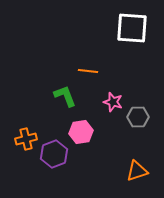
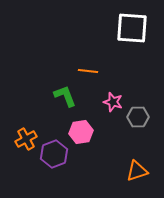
orange cross: rotated 15 degrees counterclockwise
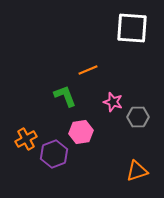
orange line: moved 1 px up; rotated 30 degrees counterclockwise
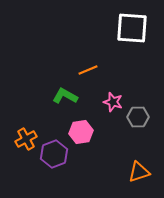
green L-shape: rotated 40 degrees counterclockwise
orange triangle: moved 2 px right, 1 px down
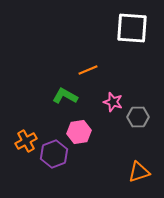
pink hexagon: moved 2 px left
orange cross: moved 2 px down
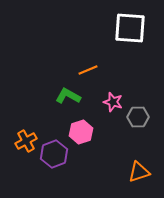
white square: moved 2 px left
green L-shape: moved 3 px right
pink hexagon: moved 2 px right; rotated 10 degrees counterclockwise
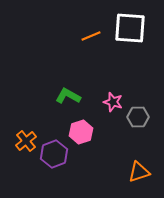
orange line: moved 3 px right, 34 px up
orange cross: rotated 10 degrees counterclockwise
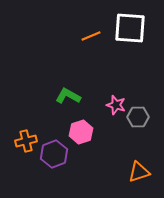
pink star: moved 3 px right, 3 px down
orange cross: rotated 25 degrees clockwise
